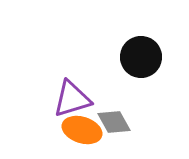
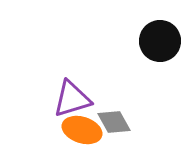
black circle: moved 19 px right, 16 px up
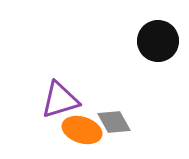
black circle: moved 2 px left
purple triangle: moved 12 px left, 1 px down
